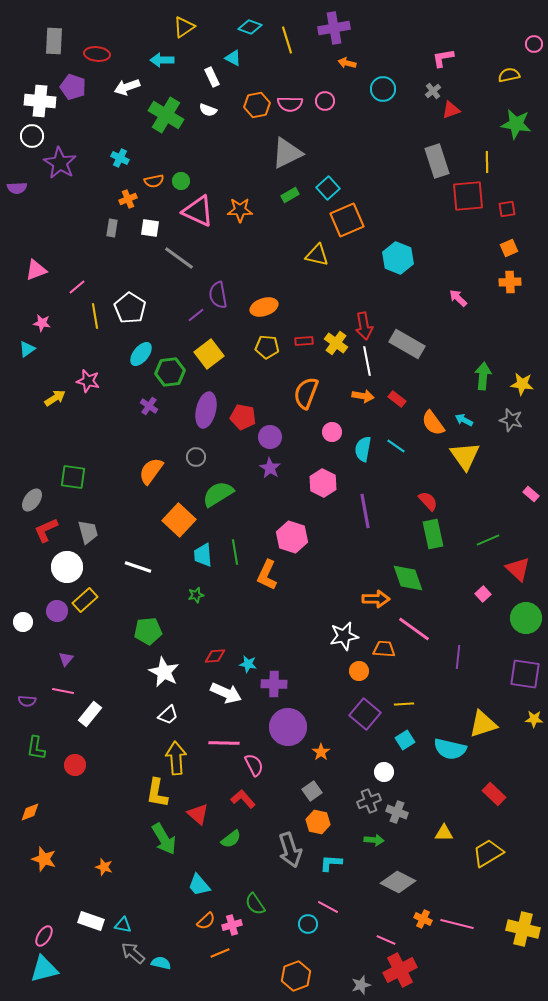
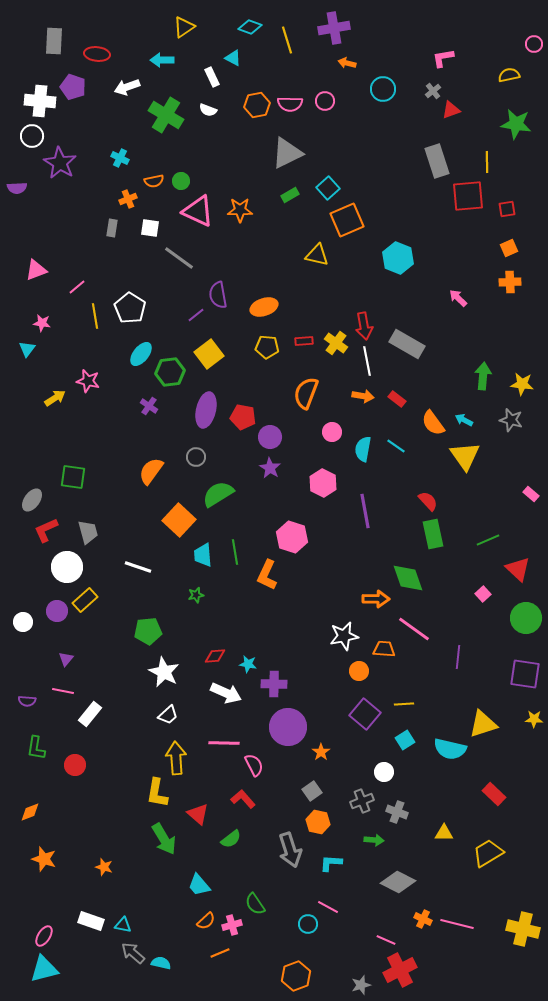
cyan triangle at (27, 349): rotated 18 degrees counterclockwise
gray cross at (369, 801): moved 7 px left
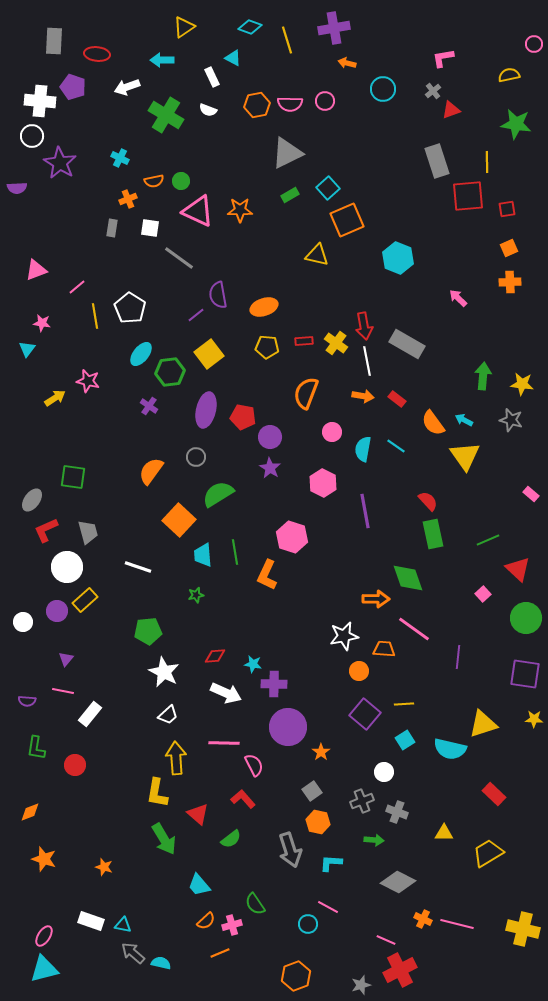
cyan star at (248, 664): moved 5 px right
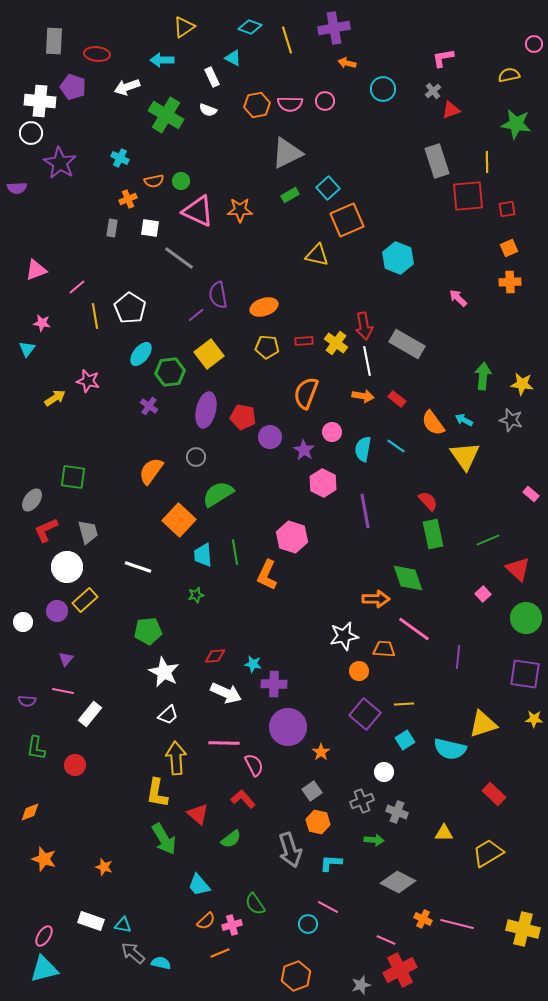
white circle at (32, 136): moved 1 px left, 3 px up
purple star at (270, 468): moved 34 px right, 18 px up
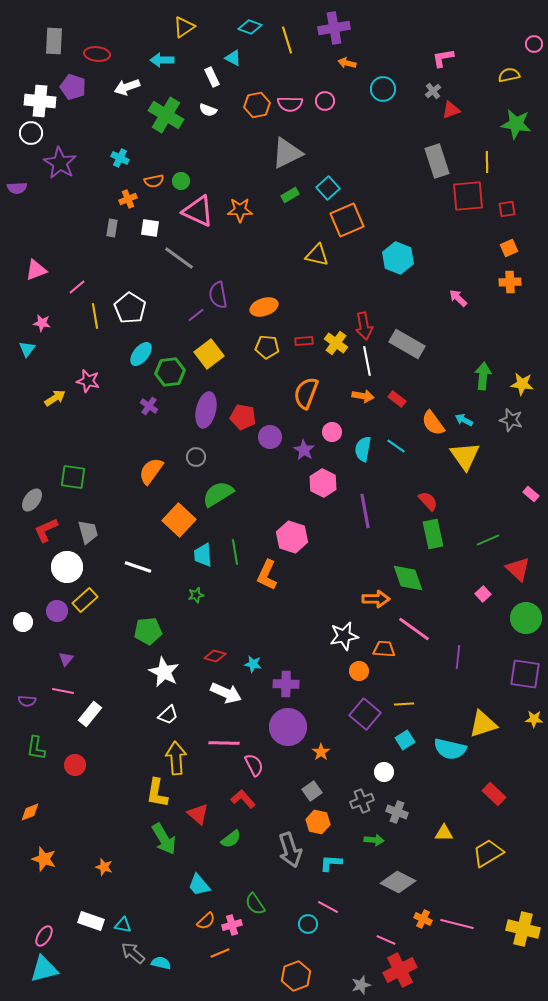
red diamond at (215, 656): rotated 20 degrees clockwise
purple cross at (274, 684): moved 12 px right
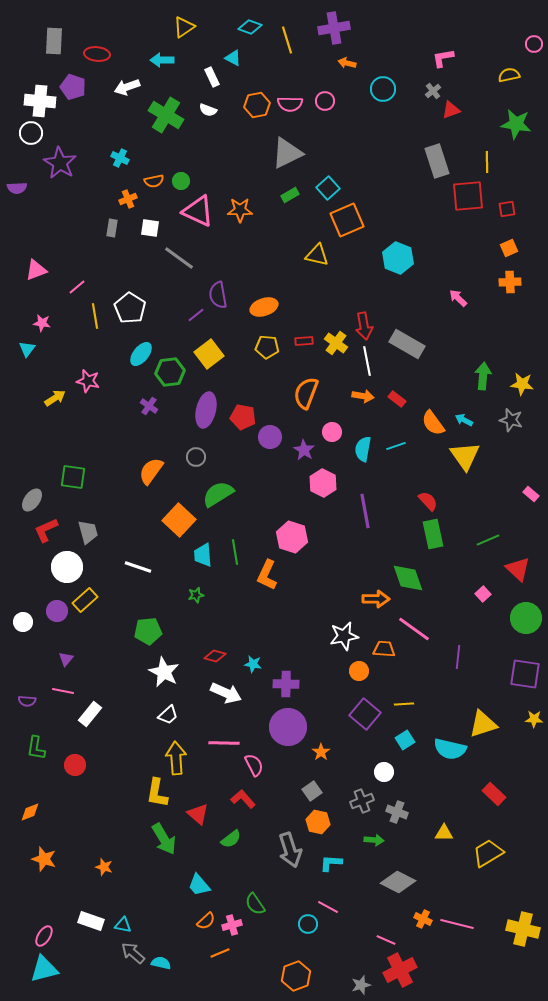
cyan line at (396, 446): rotated 54 degrees counterclockwise
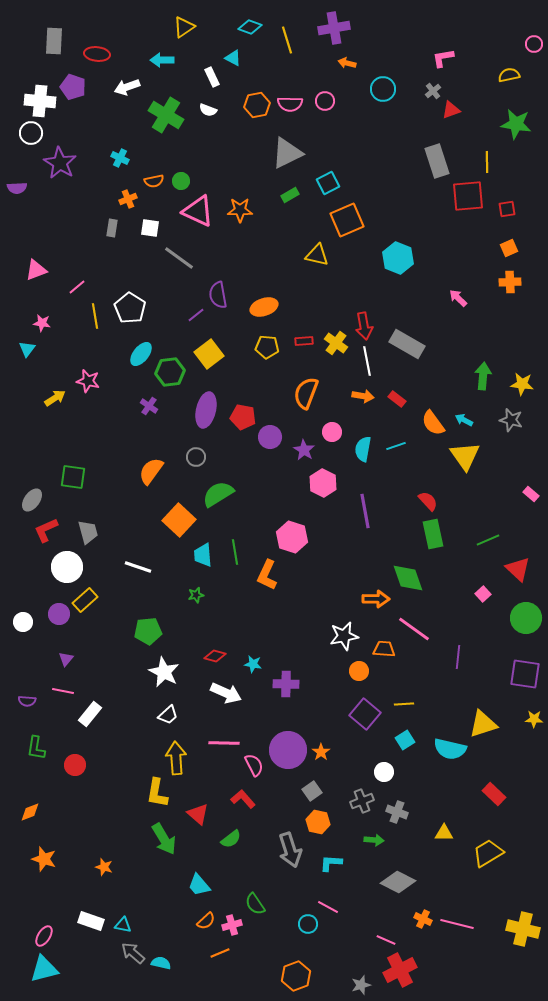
cyan square at (328, 188): moved 5 px up; rotated 15 degrees clockwise
purple circle at (57, 611): moved 2 px right, 3 px down
purple circle at (288, 727): moved 23 px down
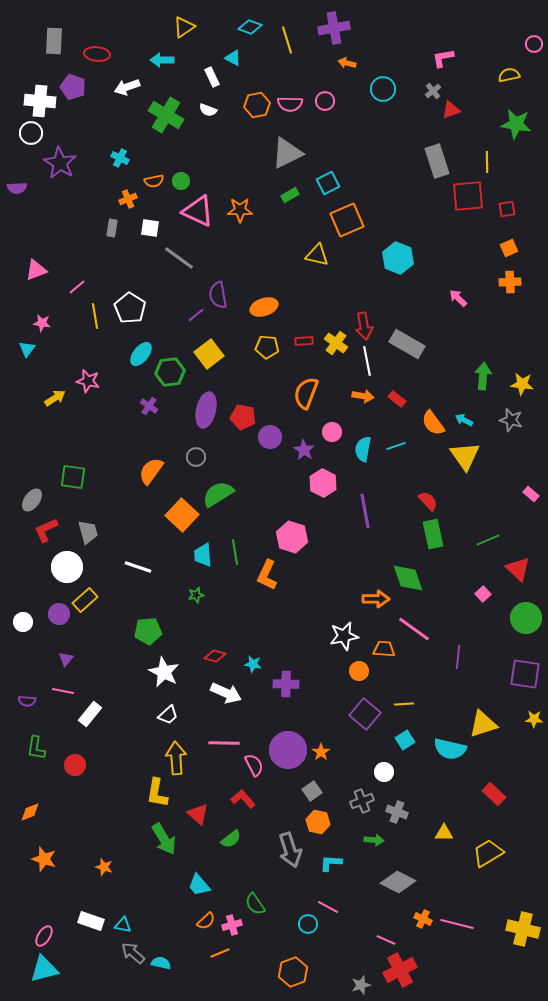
orange square at (179, 520): moved 3 px right, 5 px up
orange hexagon at (296, 976): moved 3 px left, 4 px up
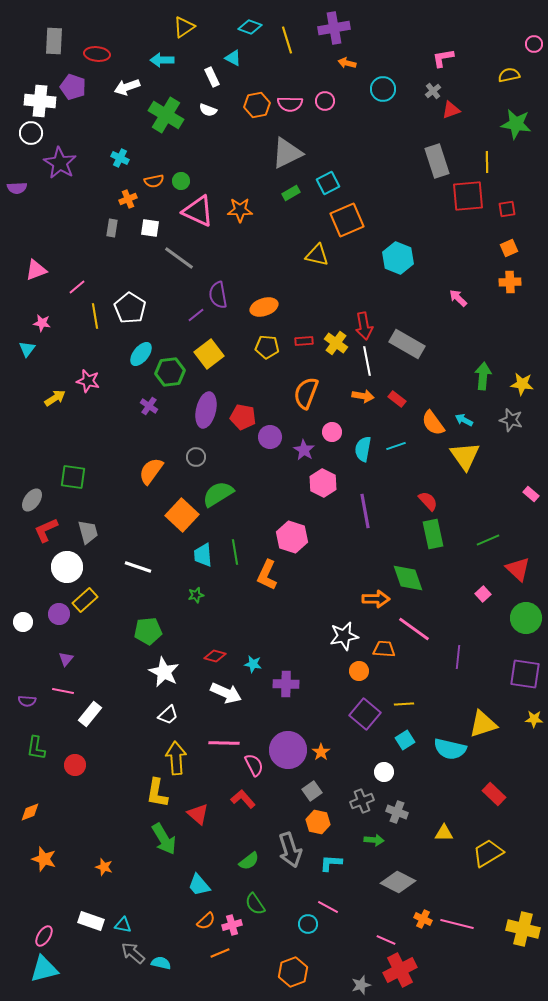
green rectangle at (290, 195): moved 1 px right, 2 px up
green semicircle at (231, 839): moved 18 px right, 22 px down
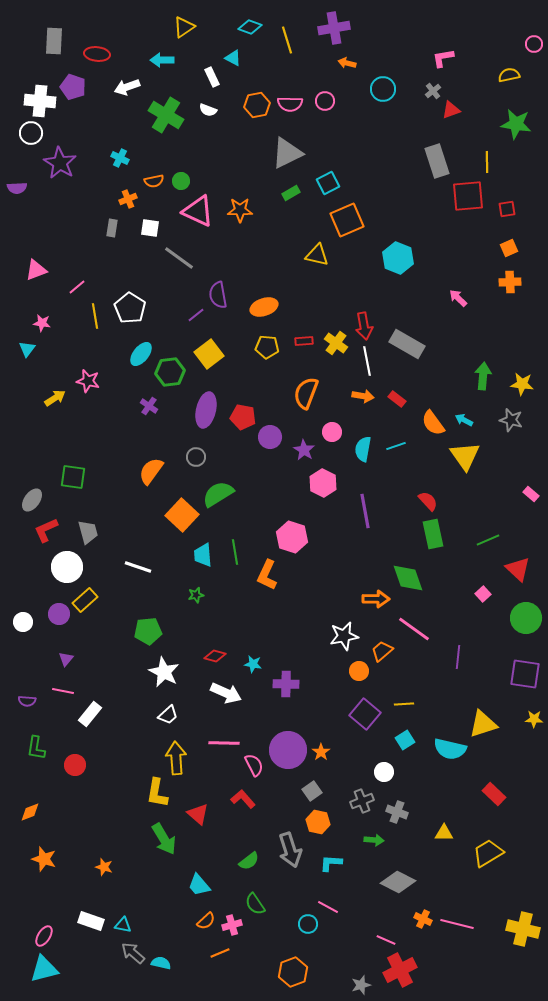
orange trapezoid at (384, 649): moved 2 px left, 2 px down; rotated 45 degrees counterclockwise
